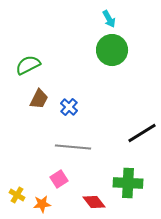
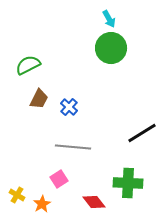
green circle: moved 1 px left, 2 px up
orange star: rotated 24 degrees counterclockwise
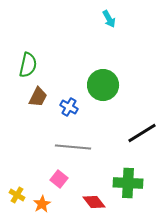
green circle: moved 8 px left, 37 px down
green semicircle: rotated 130 degrees clockwise
brown trapezoid: moved 1 px left, 2 px up
blue cross: rotated 12 degrees counterclockwise
pink square: rotated 18 degrees counterclockwise
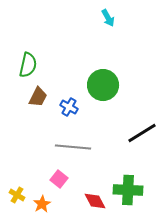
cyan arrow: moved 1 px left, 1 px up
green cross: moved 7 px down
red diamond: moved 1 px right, 1 px up; rotated 10 degrees clockwise
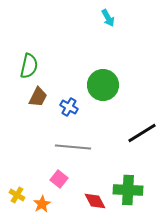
green semicircle: moved 1 px right, 1 px down
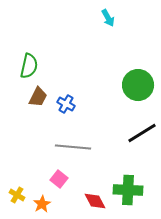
green circle: moved 35 px right
blue cross: moved 3 px left, 3 px up
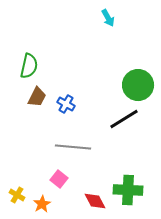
brown trapezoid: moved 1 px left
black line: moved 18 px left, 14 px up
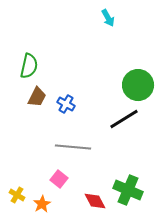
green cross: rotated 20 degrees clockwise
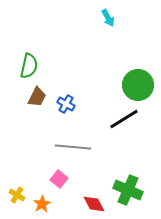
red diamond: moved 1 px left, 3 px down
